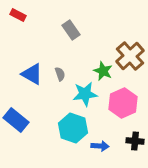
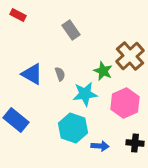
pink hexagon: moved 2 px right
black cross: moved 2 px down
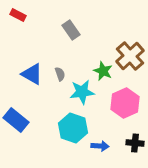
cyan star: moved 3 px left, 2 px up
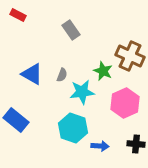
brown cross: rotated 24 degrees counterclockwise
gray semicircle: moved 2 px right, 1 px down; rotated 40 degrees clockwise
black cross: moved 1 px right, 1 px down
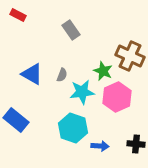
pink hexagon: moved 8 px left, 6 px up
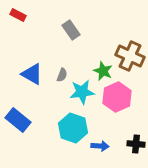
blue rectangle: moved 2 px right
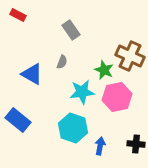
green star: moved 1 px right, 1 px up
gray semicircle: moved 13 px up
pink hexagon: rotated 12 degrees clockwise
blue arrow: rotated 84 degrees counterclockwise
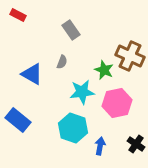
pink hexagon: moved 6 px down
black cross: rotated 30 degrees clockwise
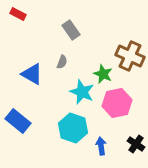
red rectangle: moved 1 px up
green star: moved 1 px left, 4 px down
cyan star: rotated 30 degrees clockwise
blue rectangle: moved 1 px down
blue arrow: moved 1 px right; rotated 18 degrees counterclockwise
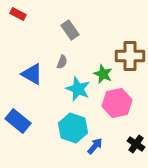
gray rectangle: moved 1 px left
brown cross: rotated 24 degrees counterclockwise
cyan star: moved 4 px left, 3 px up
blue arrow: moved 6 px left; rotated 48 degrees clockwise
